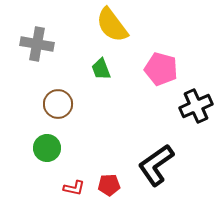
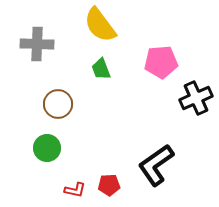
yellow semicircle: moved 12 px left
gray cross: rotated 8 degrees counterclockwise
pink pentagon: moved 7 px up; rotated 20 degrees counterclockwise
black cross: moved 8 px up
red L-shape: moved 1 px right, 2 px down
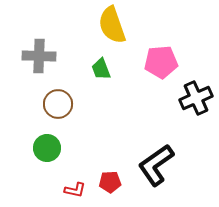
yellow semicircle: moved 12 px right; rotated 18 degrees clockwise
gray cross: moved 2 px right, 12 px down
red pentagon: moved 1 px right, 3 px up
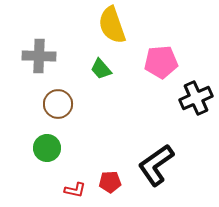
green trapezoid: rotated 20 degrees counterclockwise
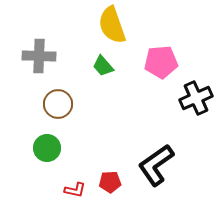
green trapezoid: moved 2 px right, 3 px up
